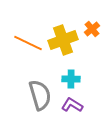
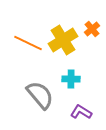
yellow cross: rotated 12 degrees counterclockwise
gray semicircle: rotated 24 degrees counterclockwise
purple L-shape: moved 9 px right, 7 px down
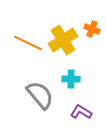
orange cross: rotated 28 degrees counterclockwise
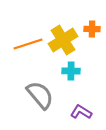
orange cross: rotated 21 degrees counterclockwise
orange line: moved 1 px down; rotated 44 degrees counterclockwise
cyan cross: moved 8 px up
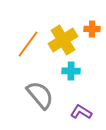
orange line: rotated 36 degrees counterclockwise
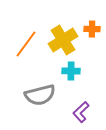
orange line: moved 2 px left
gray semicircle: rotated 116 degrees clockwise
purple L-shape: rotated 75 degrees counterclockwise
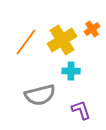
orange cross: rotated 35 degrees counterclockwise
yellow cross: moved 1 px left
orange line: moved 2 px up
purple L-shape: moved 2 px up; rotated 115 degrees clockwise
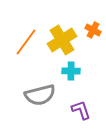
orange cross: moved 1 px right, 1 px down; rotated 28 degrees counterclockwise
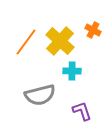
yellow cross: moved 2 px left, 1 px down; rotated 16 degrees counterclockwise
cyan cross: moved 1 px right
purple L-shape: moved 1 px right, 1 px down
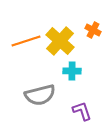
orange line: moved 1 px up; rotated 36 degrees clockwise
